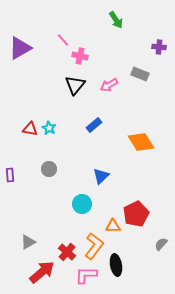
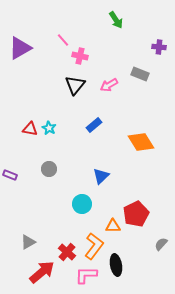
purple rectangle: rotated 64 degrees counterclockwise
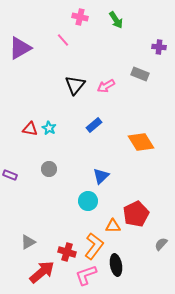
pink cross: moved 39 px up
pink arrow: moved 3 px left, 1 px down
cyan circle: moved 6 px right, 3 px up
red cross: rotated 24 degrees counterclockwise
pink L-shape: rotated 20 degrees counterclockwise
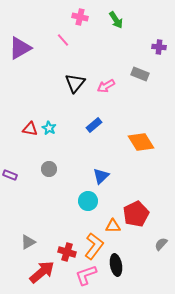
black triangle: moved 2 px up
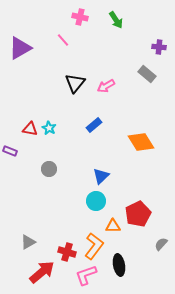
gray rectangle: moved 7 px right; rotated 18 degrees clockwise
purple rectangle: moved 24 px up
cyan circle: moved 8 px right
red pentagon: moved 2 px right
black ellipse: moved 3 px right
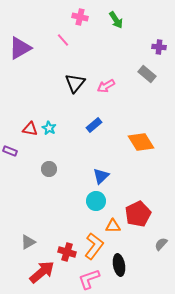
pink L-shape: moved 3 px right, 4 px down
